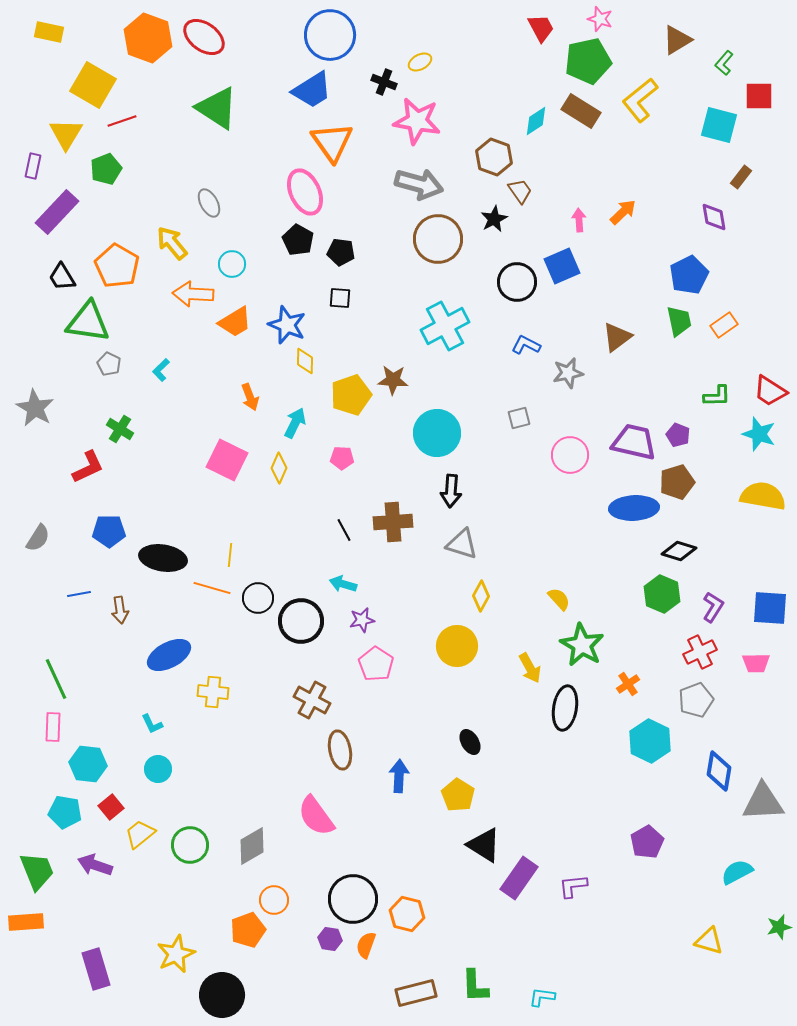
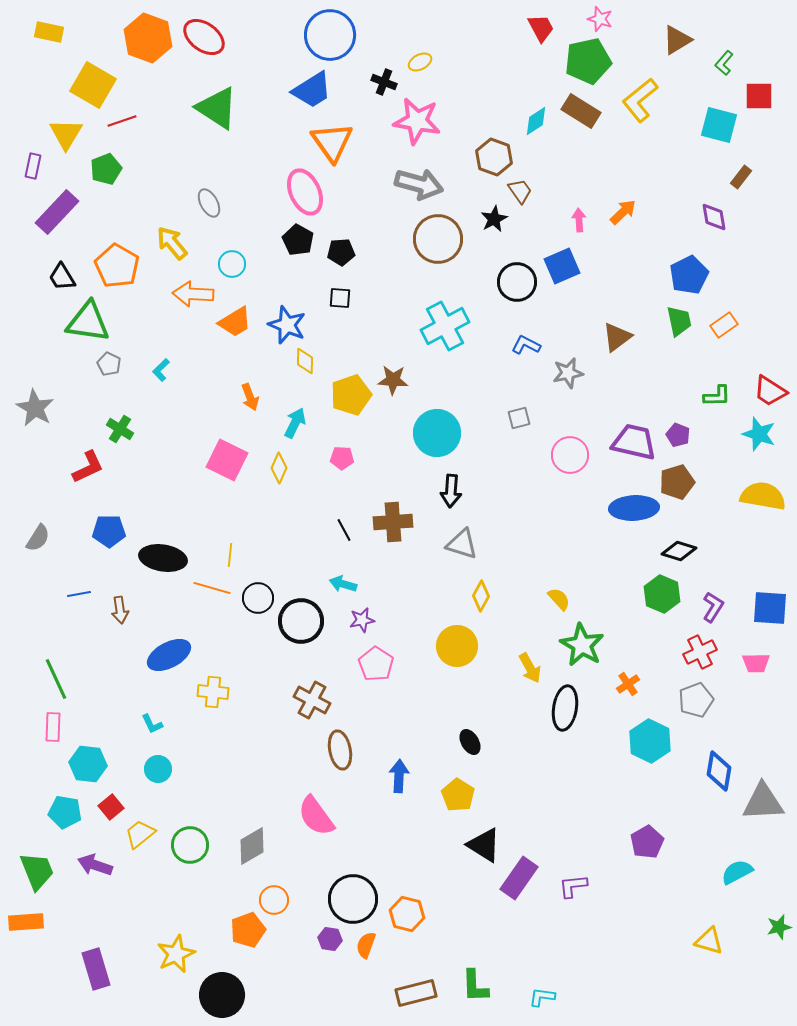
black pentagon at (341, 252): rotated 12 degrees counterclockwise
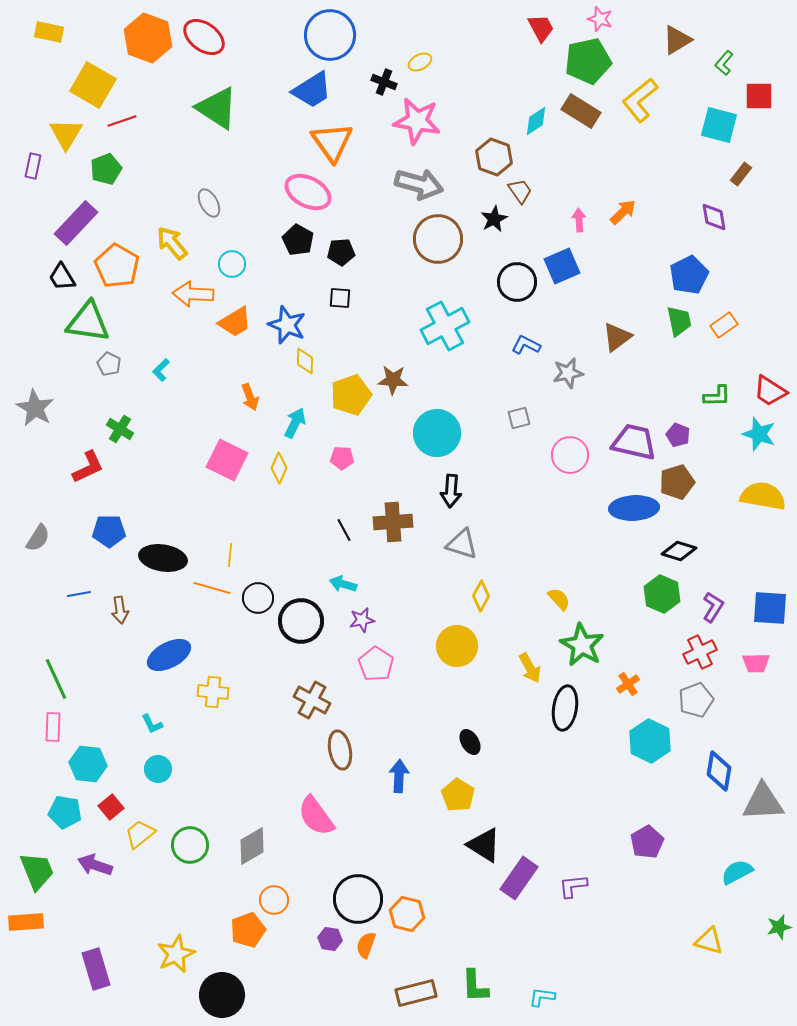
brown rectangle at (741, 177): moved 3 px up
pink ellipse at (305, 192): moved 3 px right; rotated 39 degrees counterclockwise
purple rectangle at (57, 212): moved 19 px right, 11 px down
black circle at (353, 899): moved 5 px right
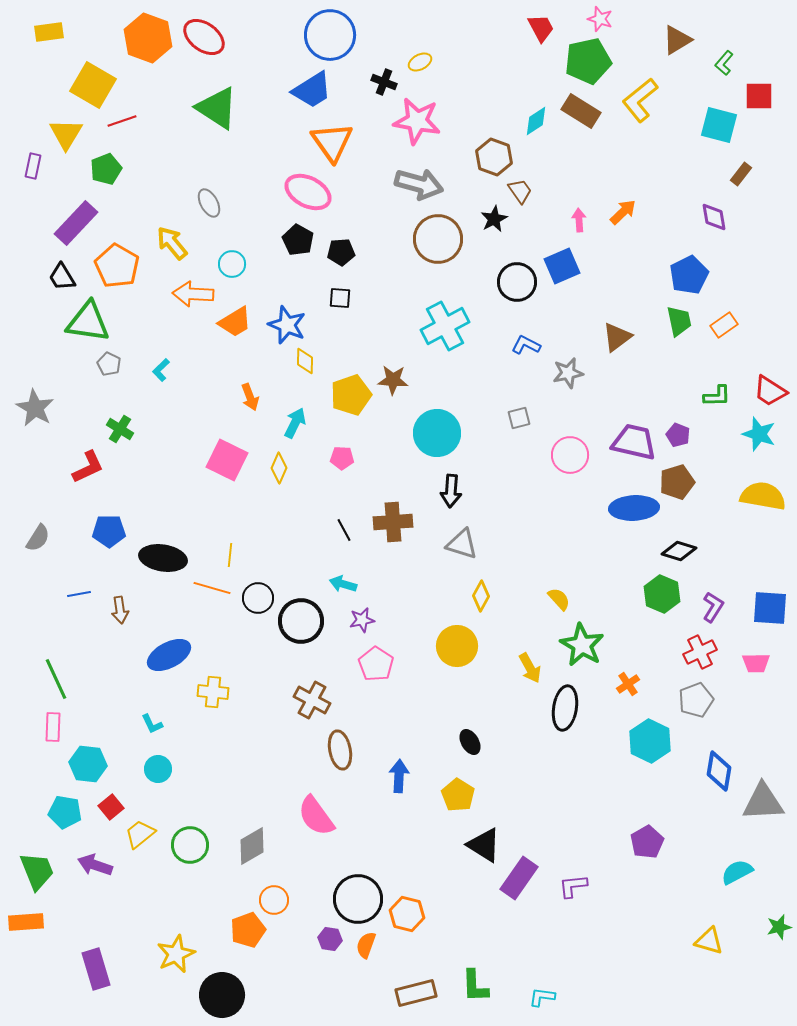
yellow rectangle at (49, 32): rotated 20 degrees counterclockwise
